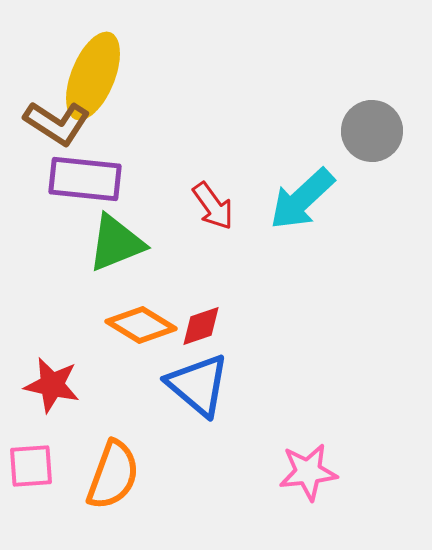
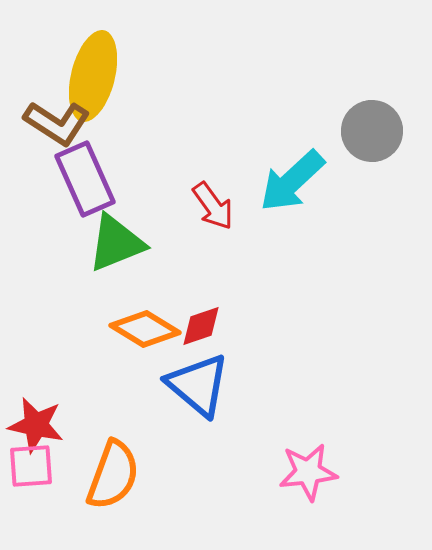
yellow ellipse: rotated 8 degrees counterclockwise
purple rectangle: rotated 60 degrees clockwise
cyan arrow: moved 10 px left, 18 px up
orange diamond: moved 4 px right, 4 px down
red star: moved 16 px left, 40 px down
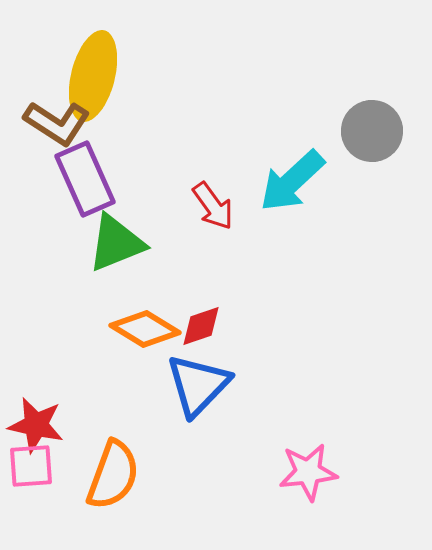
blue triangle: rotated 34 degrees clockwise
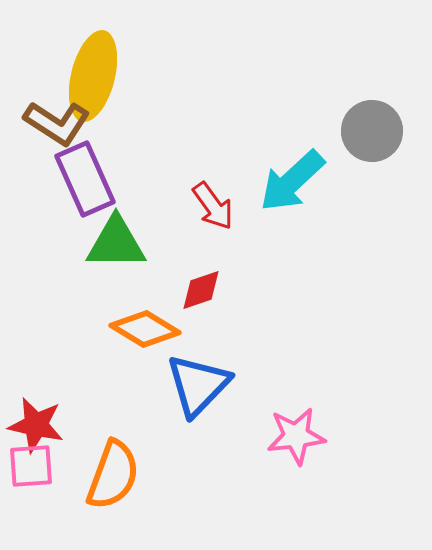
green triangle: rotated 22 degrees clockwise
red diamond: moved 36 px up
pink star: moved 12 px left, 36 px up
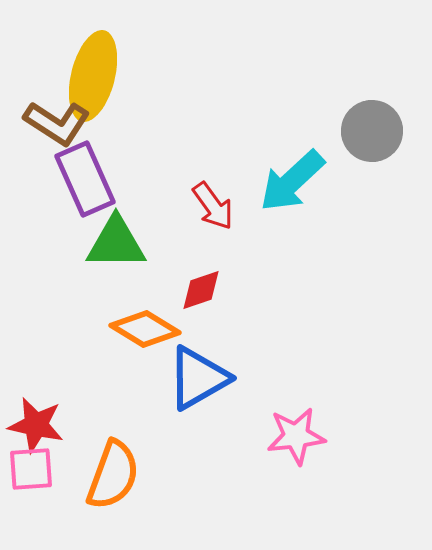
blue triangle: moved 7 px up; rotated 16 degrees clockwise
pink square: moved 3 px down
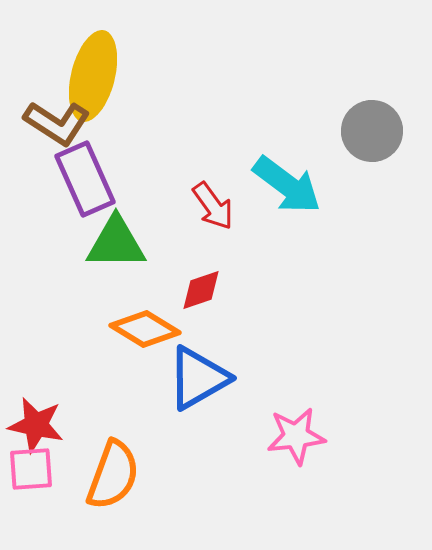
cyan arrow: moved 5 px left, 4 px down; rotated 100 degrees counterclockwise
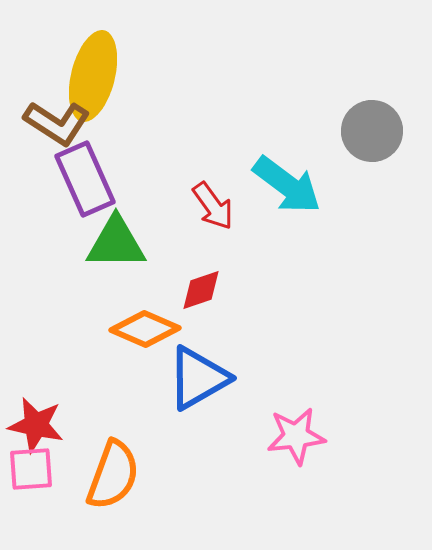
orange diamond: rotated 8 degrees counterclockwise
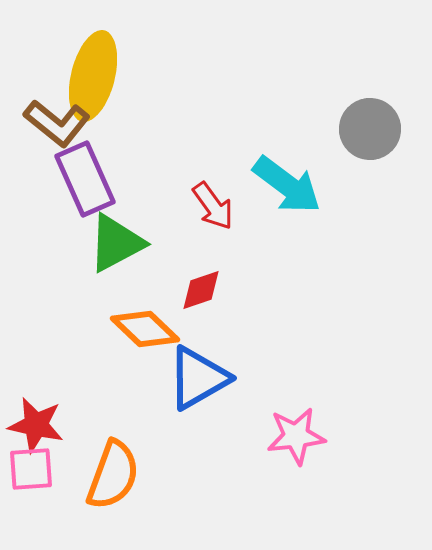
brown L-shape: rotated 6 degrees clockwise
gray circle: moved 2 px left, 2 px up
green triangle: rotated 28 degrees counterclockwise
orange diamond: rotated 20 degrees clockwise
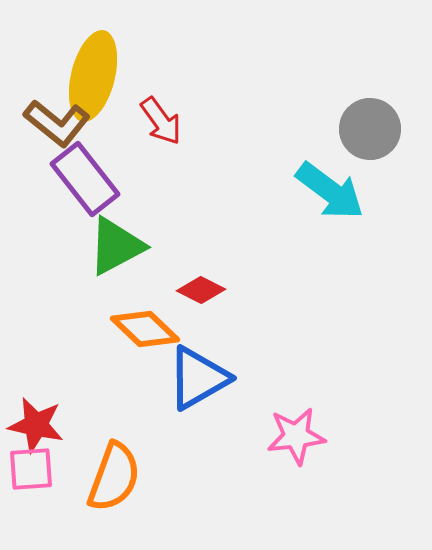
purple rectangle: rotated 14 degrees counterclockwise
cyan arrow: moved 43 px right, 6 px down
red arrow: moved 52 px left, 85 px up
green triangle: moved 3 px down
red diamond: rotated 45 degrees clockwise
orange semicircle: moved 1 px right, 2 px down
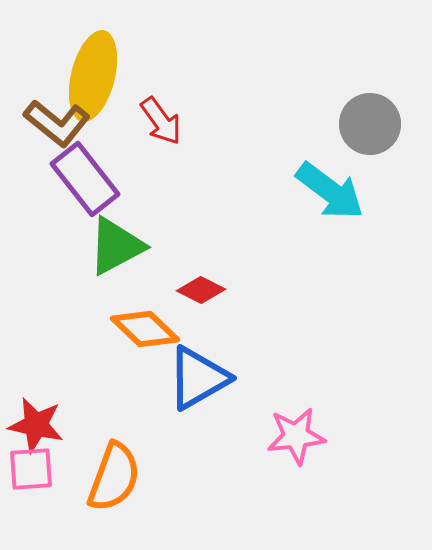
gray circle: moved 5 px up
